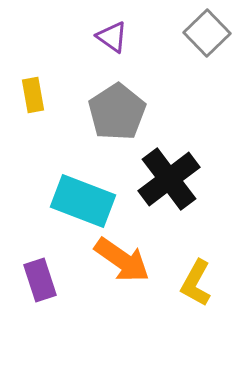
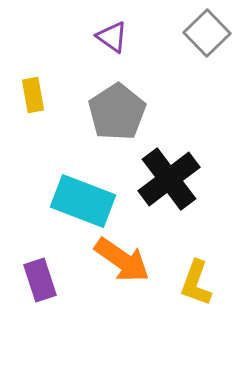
yellow L-shape: rotated 9 degrees counterclockwise
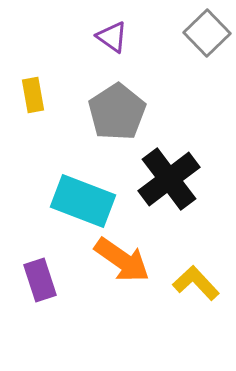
yellow L-shape: rotated 117 degrees clockwise
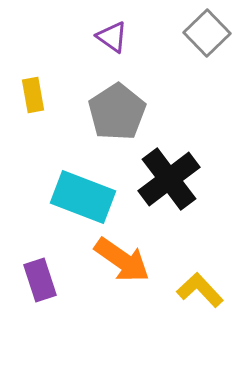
cyan rectangle: moved 4 px up
yellow L-shape: moved 4 px right, 7 px down
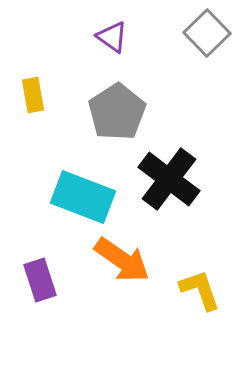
black cross: rotated 16 degrees counterclockwise
yellow L-shape: rotated 24 degrees clockwise
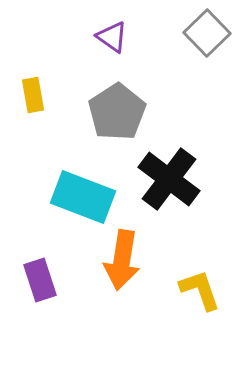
orange arrow: rotated 64 degrees clockwise
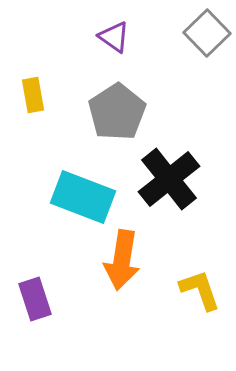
purple triangle: moved 2 px right
black cross: rotated 14 degrees clockwise
purple rectangle: moved 5 px left, 19 px down
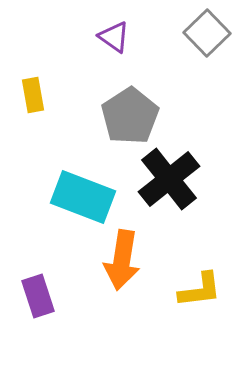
gray pentagon: moved 13 px right, 4 px down
yellow L-shape: rotated 102 degrees clockwise
purple rectangle: moved 3 px right, 3 px up
